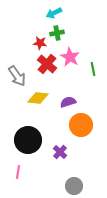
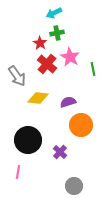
red star: rotated 24 degrees clockwise
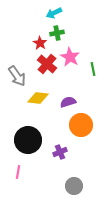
purple cross: rotated 24 degrees clockwise
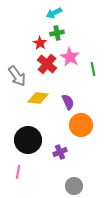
purple semicircle: rotated 84 degrees clockwise
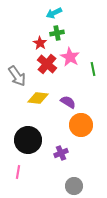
purple semicircle: rotated 35 degrees counterclockwise
purple cross: moved 1 px right, 1 px down
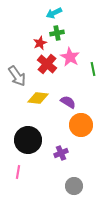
red star: rotated 16 degrees clockwise
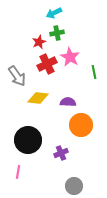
red star: moved 1 px left, 1 px up
red cross: rotated 24 degrees clockwise
green line: moved 1 px right, 3 px down
purple semicircle: rotated 28 degrees counterclockwise
